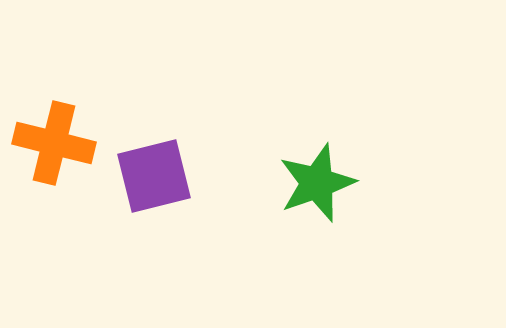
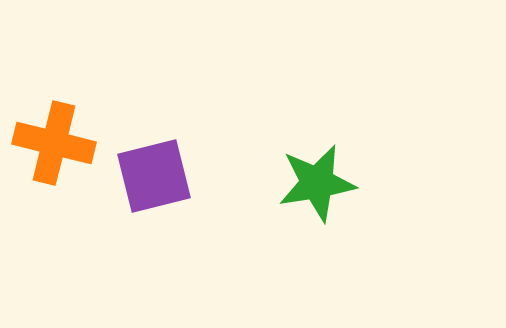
green star: rotated 10 degrees clockwise
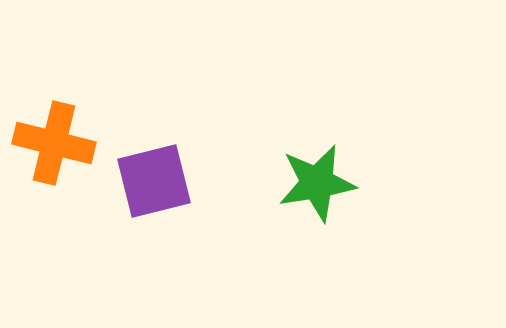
purple square: moved 5 px down
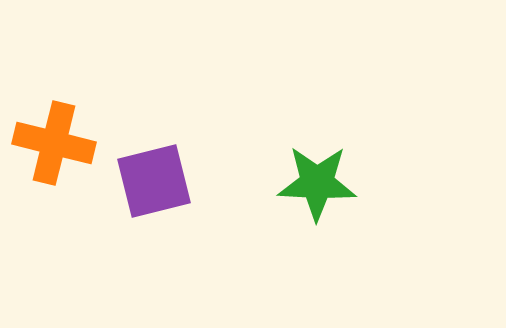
green star: rotated 12 degrees clockwise
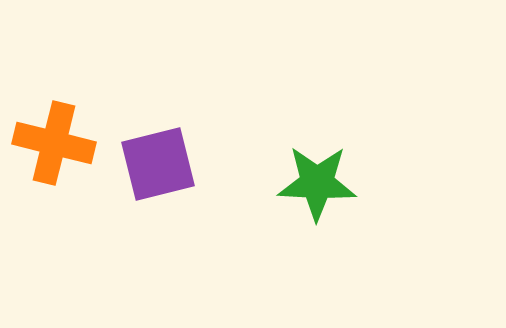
purple square: moved 4 px right, 17 px up
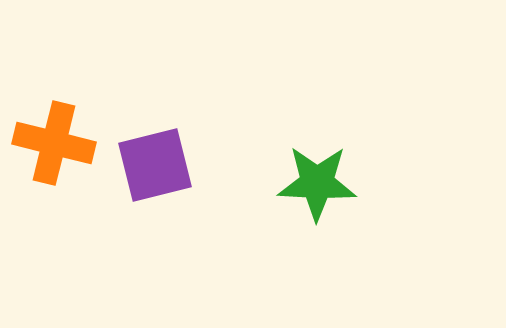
purple square: moved 3 px left, 1 px down
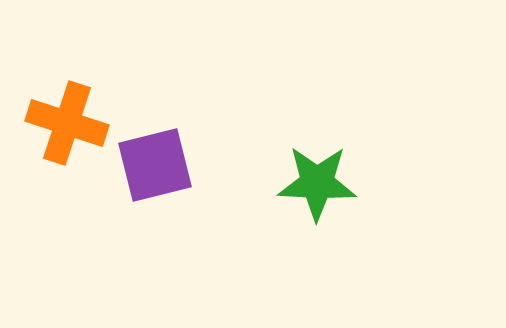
orange cross: moved 13 px right, 20 px up; rotated 4 degrees clockwise
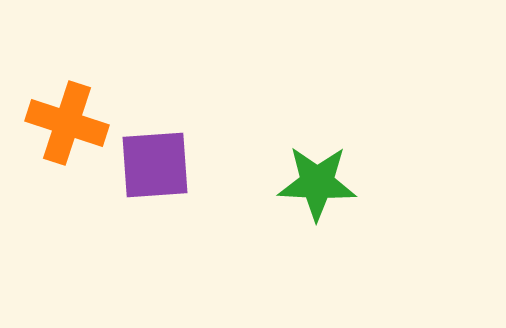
purple square: rotated 10 degrees clockwise
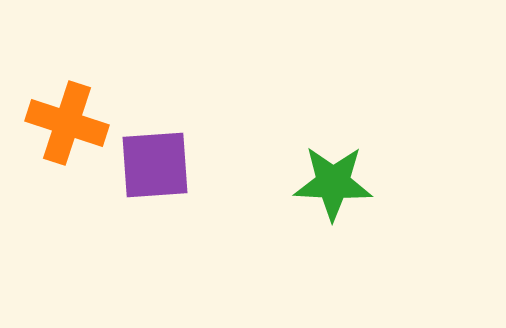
green star: moved 16 px right
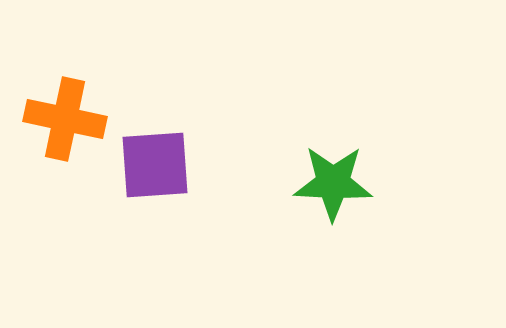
orange cross: moved 2 px left, 4 px up; rotated 6 degrees counterclockwise
